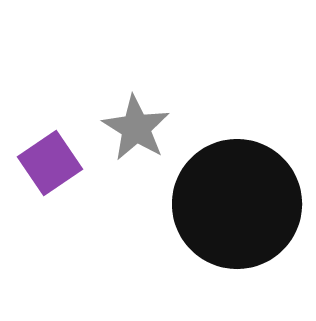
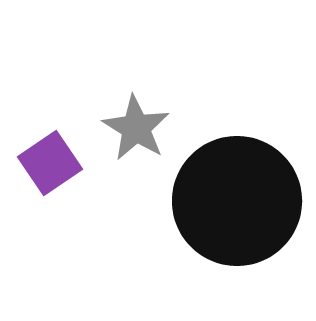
black circle: moved 3 px up
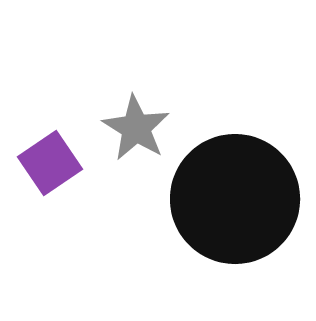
black circle: moved 2 px left, 2 px up
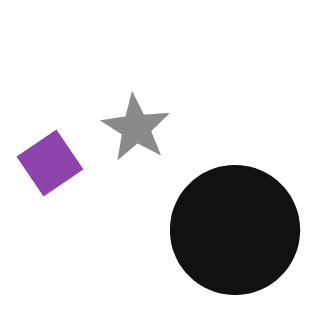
black circle: moved 31 px down
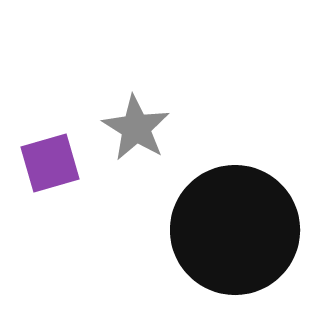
purple square: rotated 18 degrees clockwise
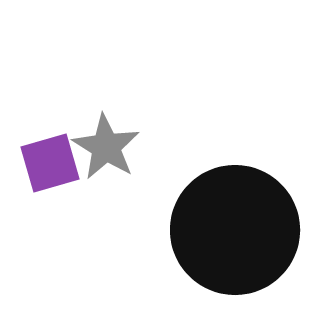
gray star: moved 30 px left, 19 px down
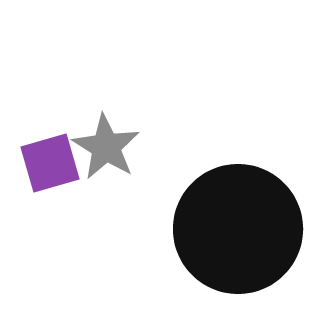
black circle: moved 3 px right, 1 px up
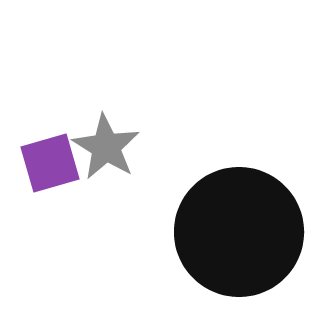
black circle: moved 1 px right, 3 px down
